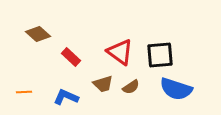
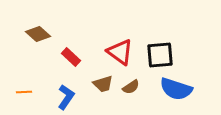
blue L-shape: rotated 100 degrees clockwise
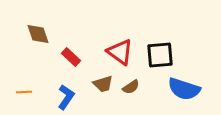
brown diamond: rotated 30 degrees clockwise
blue semicircle: moved 8 px right
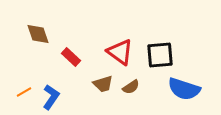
orange line: rotated 28 degrees counterclockwise
blue L-shape: moved 15 px left
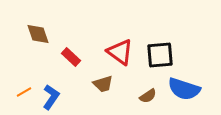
brown semicircle: moved 17 px right, 9 px down
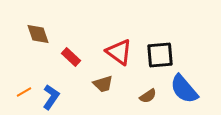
red triangle: moved 1 px left
blue semicircle: rotated 32 degrees clockwise
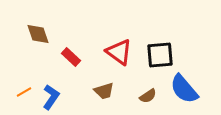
brown trapezoid: moved 1 px right, 7 px down
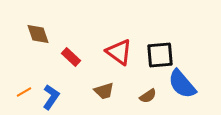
blue semicircle: moved 2 px left, 5 px up
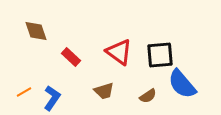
brown diamond: moved 2 px left, 3 px up
blue L-shape: moved 1 px right, 1 px down
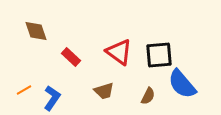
black square: moved 1 px left
orange line: moved 2 px up
brown semicircle: rotated 30 degrees counterclockwise
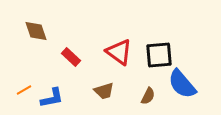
blue L-shape: rotated 45 degrees clockwise
